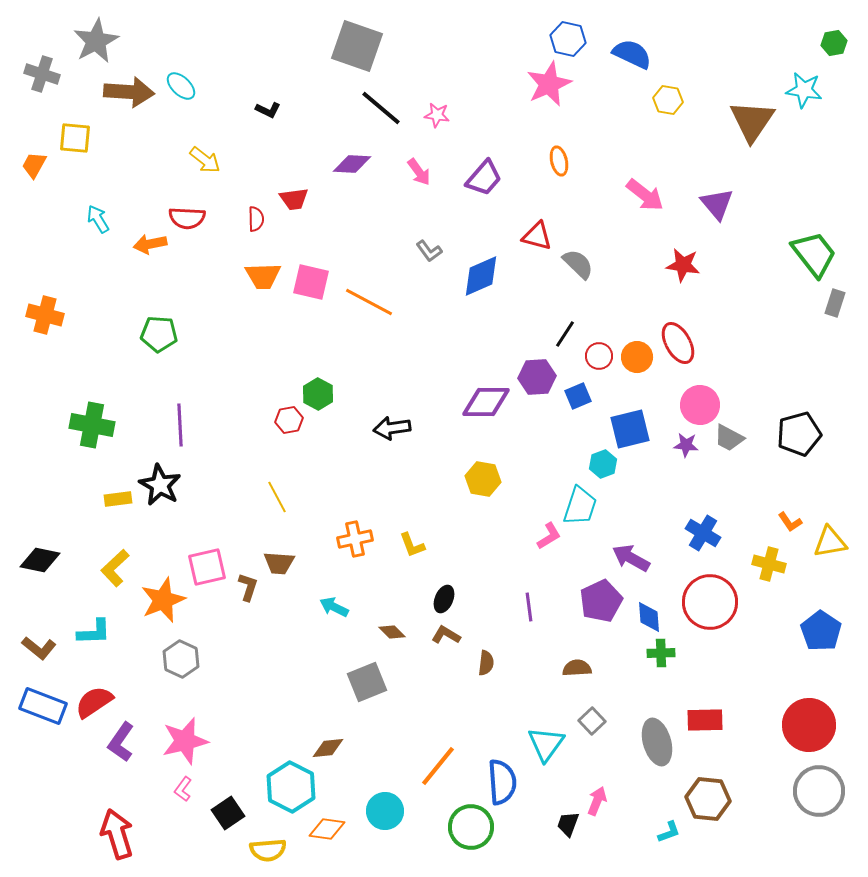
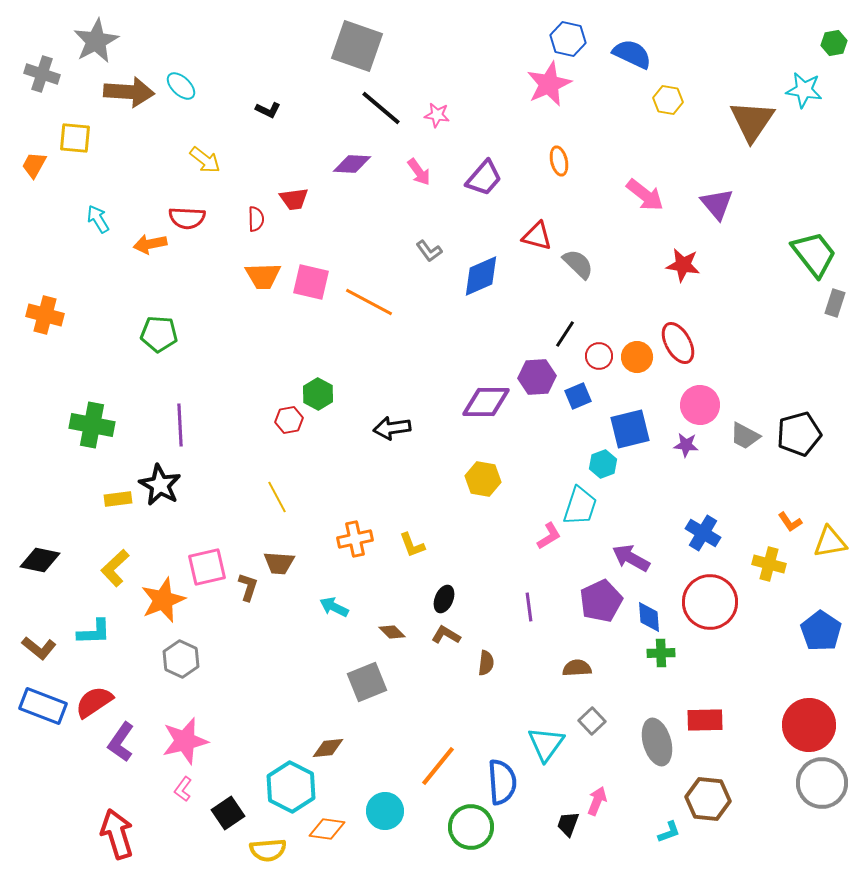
gray trapezoid at (729, 438): moved 16 px right, 2 px up
gray circle at (819, 791): moved 3 px right, 8 px up
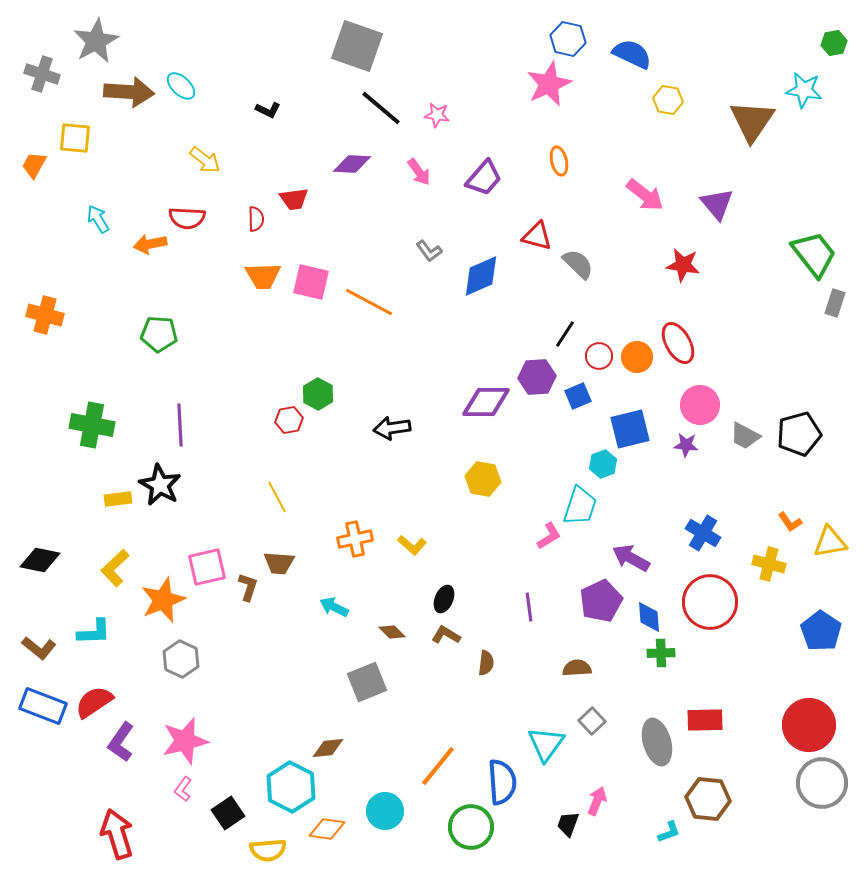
yellow L-shape at (412, 545): rotated 28 degrees counterclockwise
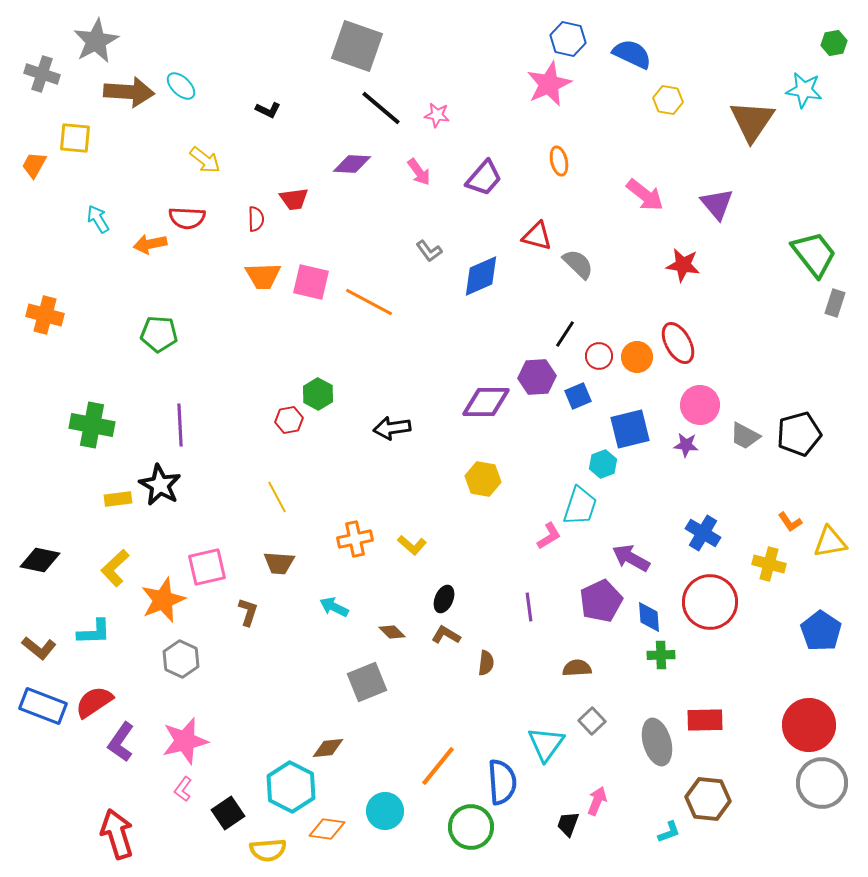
brown L-shape at (248, 587): moved 25 px down
green cross at (661, 653): moved 2 px down
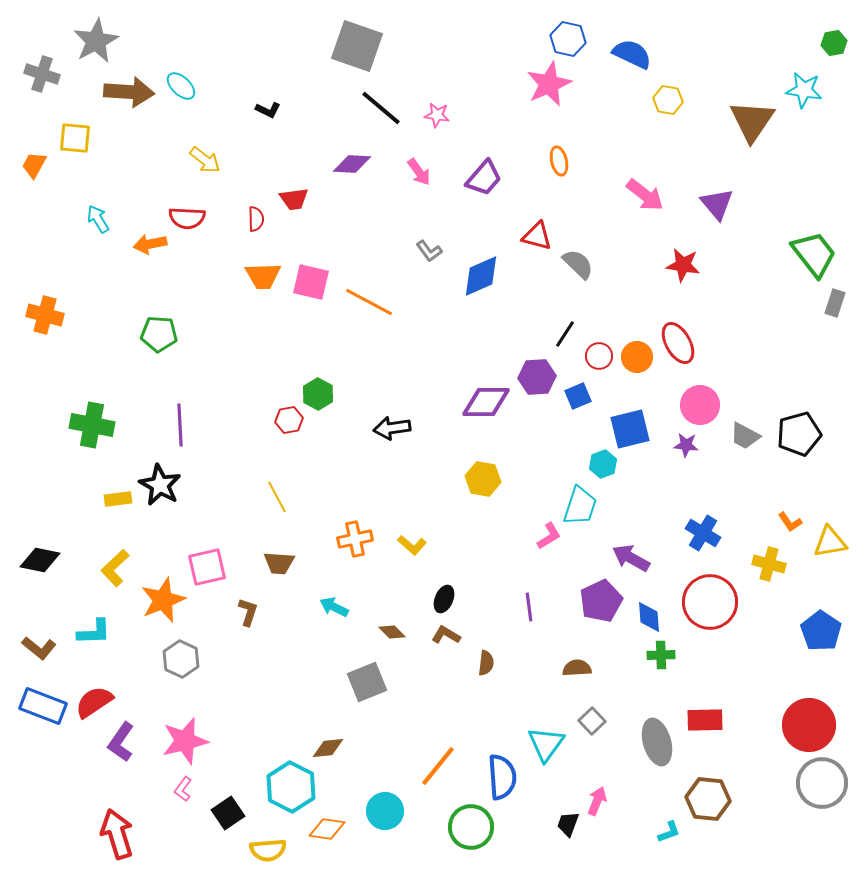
blue semicircle at (502, 782): moved 5 px up
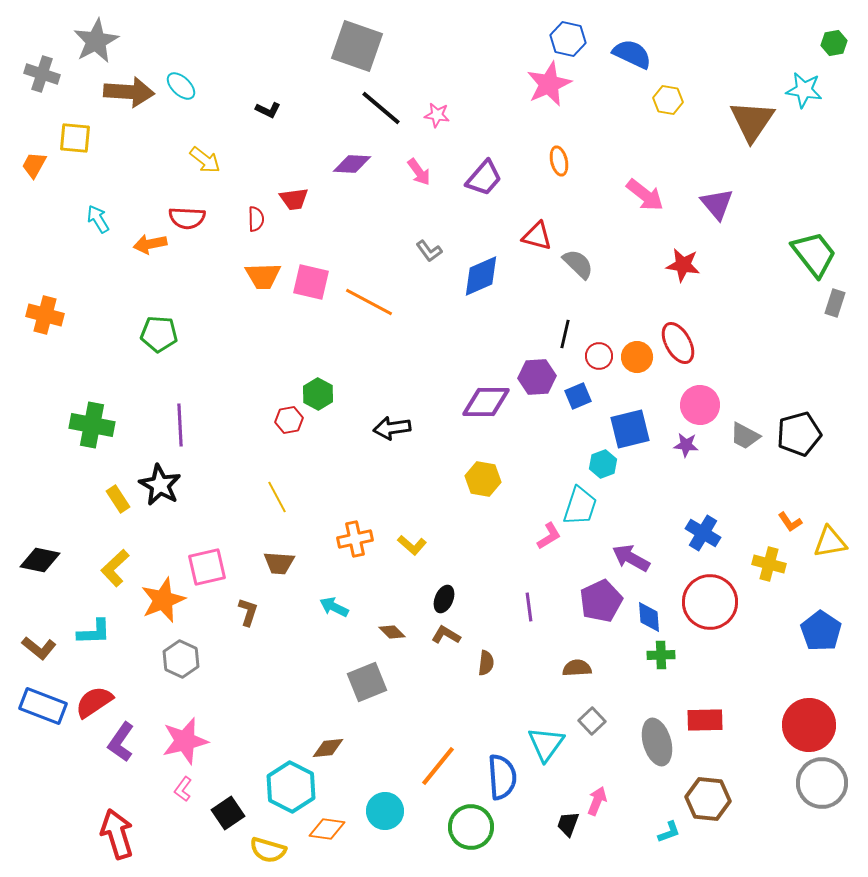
black line at (565, 334): rotated 20 degrees counterclockwise
yellow rectangle at (118, 499): rotated 64 degrees clockwise
yellow semicircle at (268, 850): rotated 21 degrees clockwise
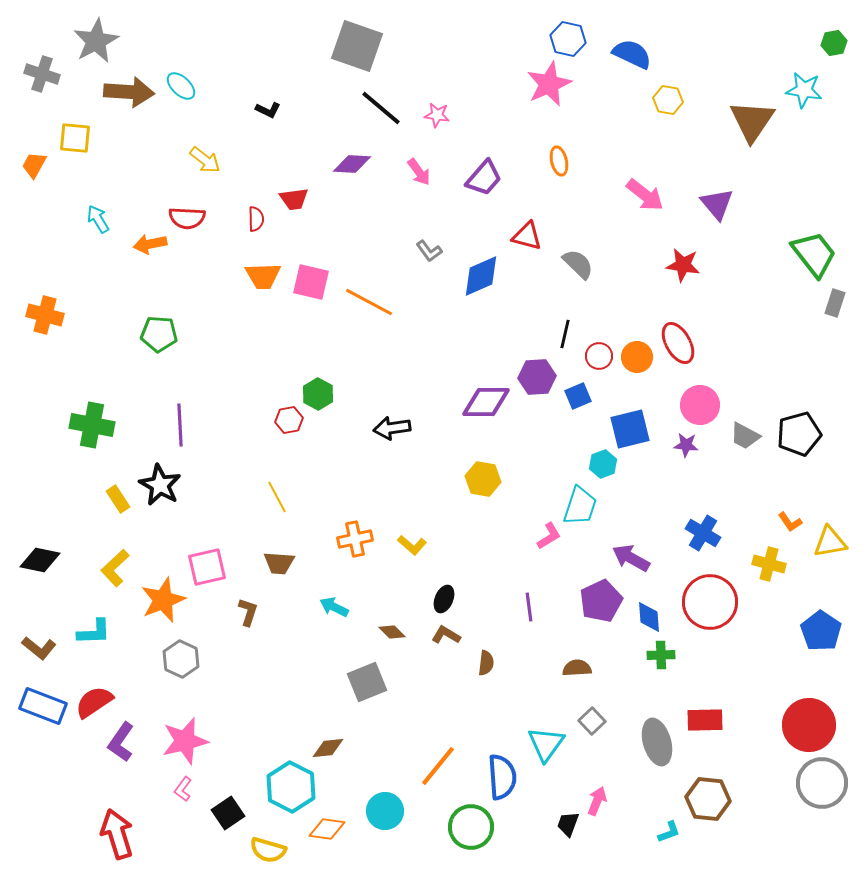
red triangle at (537, 236): moved 10 px left
